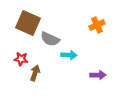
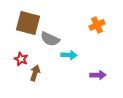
brown square: rotated 10 degrees counterclockwise
red star: rotated 16 degrees clockwise
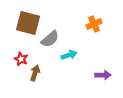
orange cross: moved 3 px left, 1 px up
gray semicircle: rotated 66 degrees counterclockwise
cyan arrow: rotated 21 degrees counterclockwise
purple arrow: moved 5 px right
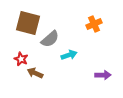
brown arrow: rotated 84 degrees counterclockwise
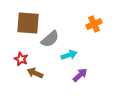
brown square: rotated 10 degrees counterclockwise
purple arrow: moved 23 px left; rotated 42 degrees counterclockwise
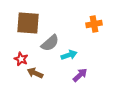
orange cross: rotated 14 degrees clockwise
gray semicircle: moved 4 px down
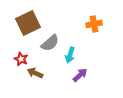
brown square: rotated 30 degrees counterclockwise
cyan arrow: moved 1 px right; rotated 126 degrees clockwise
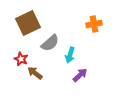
brown arrow: rotated 14 degrees clockwise
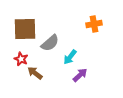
brown square: moved 3 px left, 6 px down; rotated 25 degrees clockwise
cyan arrow: moved 2 px down; rotated 21 degrees clockwise
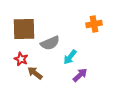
brown square: moved 1 px left
gray semicircle: rotated 18 degrees clockwise
